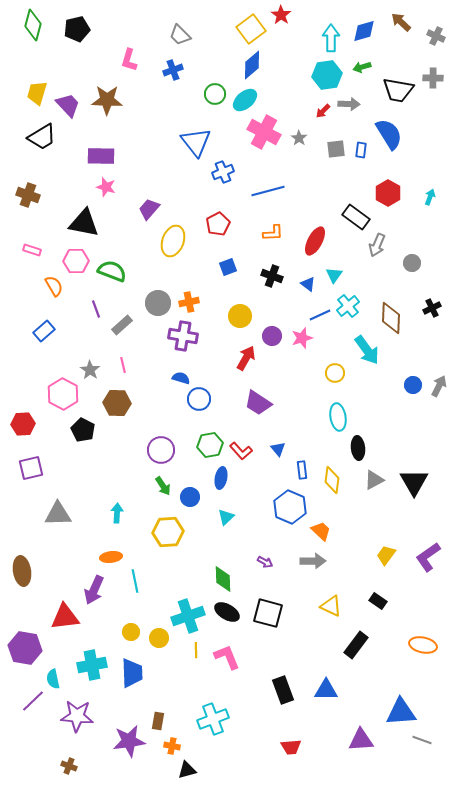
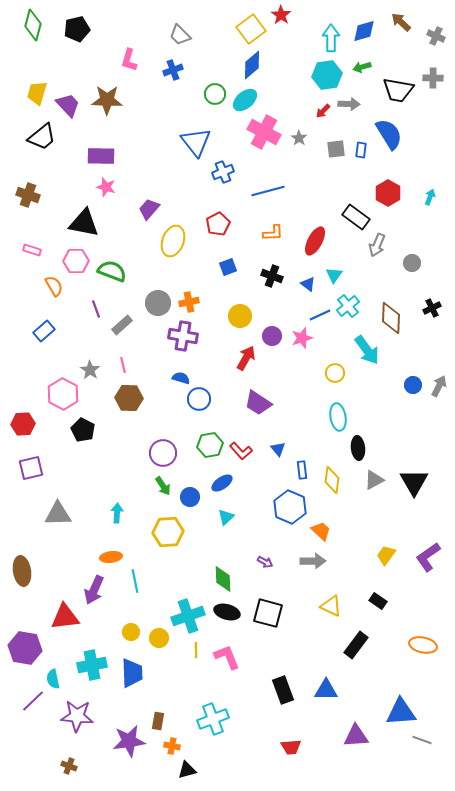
black trapezoid at (42, 137): rotated 8 degrees counterclockwise
brown hexagon at (117, 403): moved 12 px right, 5 px up
purple circle at (161, 450): moved 2 px right, 3 px down
blue ellipse at (221, 478): moved 1 px right, 5 px down; rotated 45 degrees clockwise
black ellipse at (227, 612): rotated 15 degrees counterclockwise
purple triangle at (361, 740): moved 5 px left, 4 px up
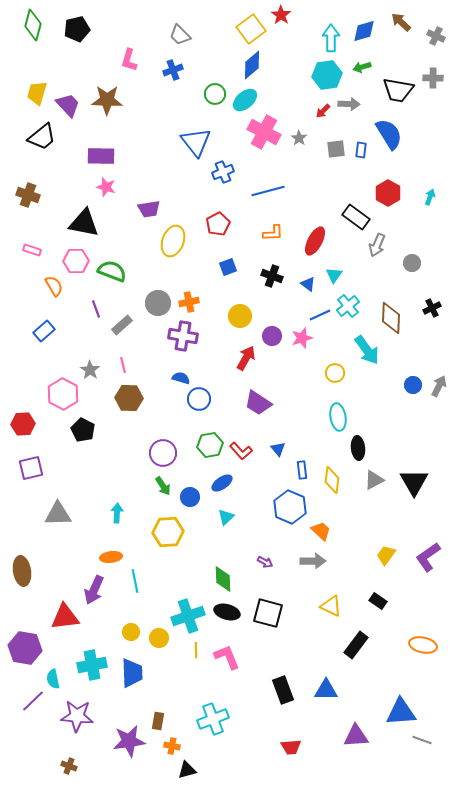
purple trapezoid at (149, 209): rotated 140 degrees counterclockwise
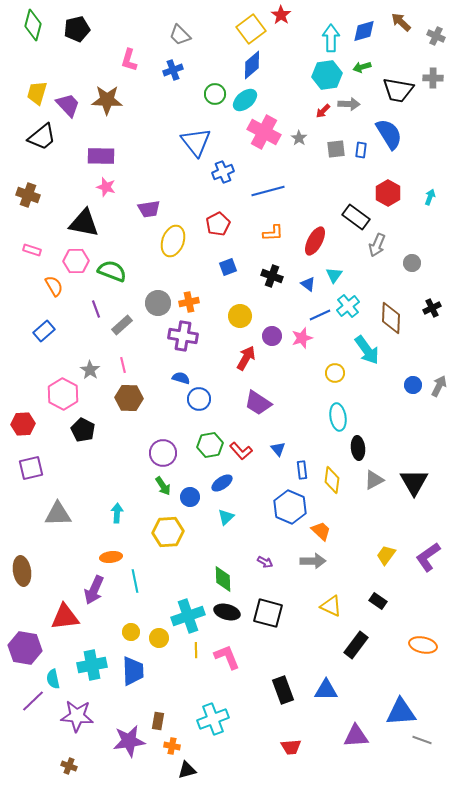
blue trapezoid at (132, 673): moved 1 px right, 2 px up
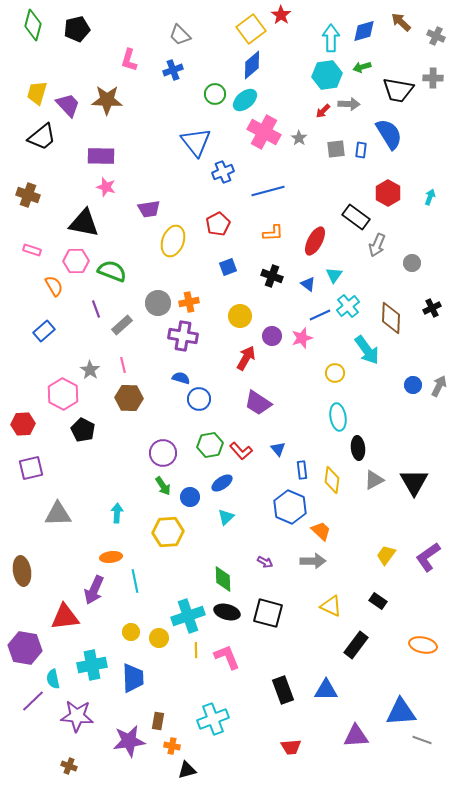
blue trapezoid at (133, 671): moved 7 px down
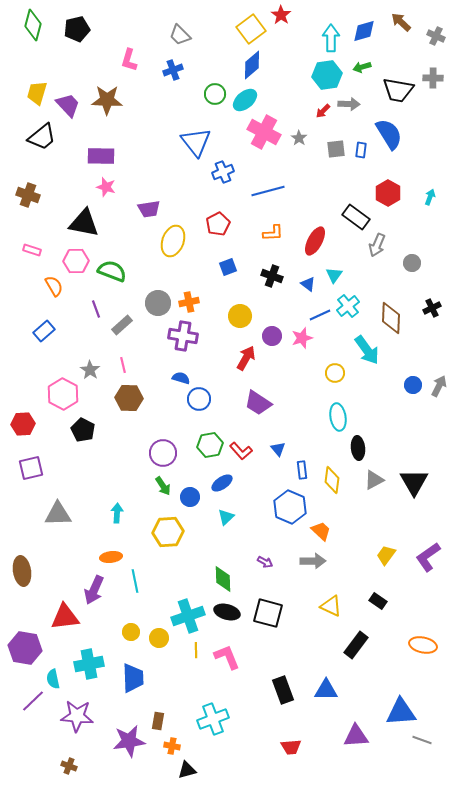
cyan cross at (92, 665): moved 3 px left, 1 px up
